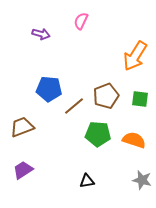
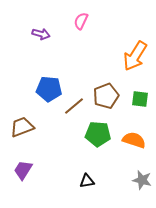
purple trapezoid: rotated 25 degrees counterclockwise
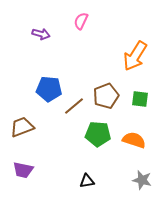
purple trapezoid: rotated 110 degrees counterclockwise
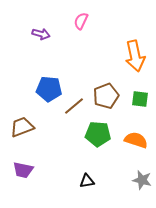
orange arrow: rotated 44 degrees counterclockwise
orange semicircle: moved 2 px right
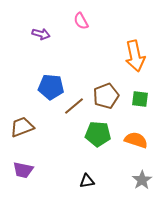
pink semicircle: rotated 54 degrees counterclockwise
blue pentagon: moved 2 px right, 2 px up
gray star: rotated 24 degrees clockwise
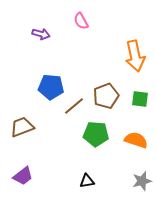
green pentagon: moved 2 px left
purple trapezoid: moved 6 px down; rotated 50 degrees counterclockwise
gray star: moved 1 px down; rotated 18 degrees clockwise
